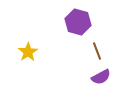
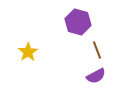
brown line: moved 1 px up
purple semicircle: moved 5 px left, 1 px up
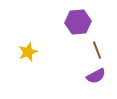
purple hexagon: rotated 20 degrees counterclockwise
yellow star: rotated 12 degrees clockwise
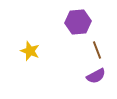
yellow star: moved 2 px right, 1 px up; rotated 30 degrees counterclockwise
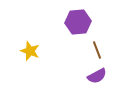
purple semicircle: moved 1 px right
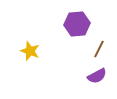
purple hexagon: moved 1 px left, 2 px down
brown line: moved 2 px right, 1 px up; rotated 48 degrees clockwise
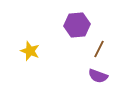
purple hexagon: moved 1 px down
purple semicircle: moved 1 px right; rotated 48 degrees clockwise
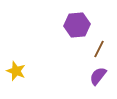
yellow star: moved 14 px left, 20 px down
purple semicircle: rotated 108 degrees clockwise
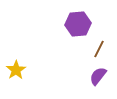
purple hexagon: moved 1 px right, 1 px up
yellow star: moved 1 px up; rotated 18 degrees clockwise
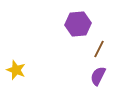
yellow star: rotated 18 degrees counterclockwise
purple semicircle: rotated 12 degrees counterclockwise
